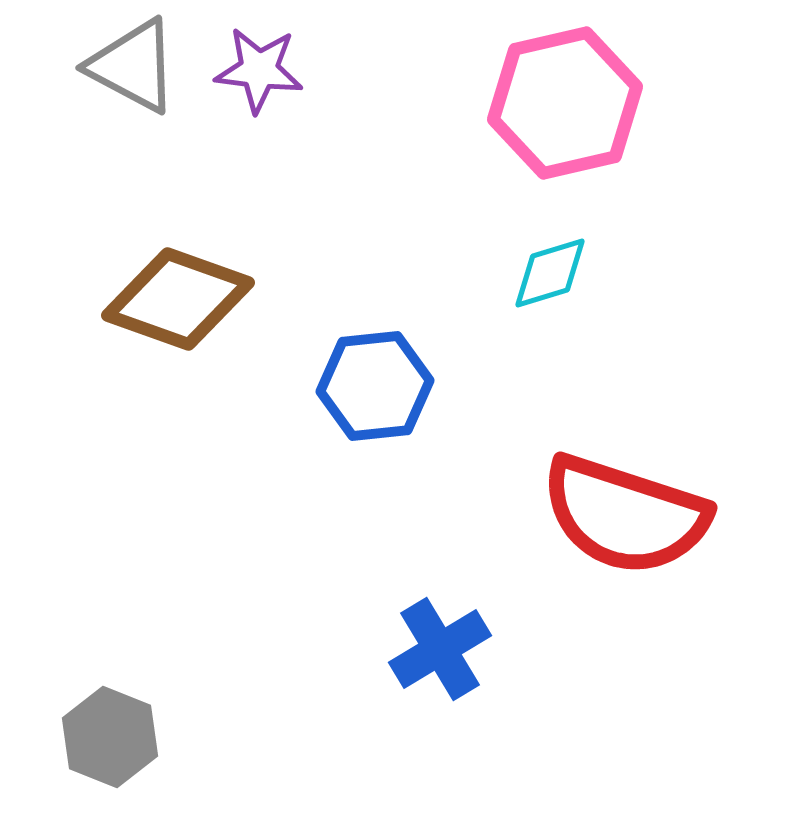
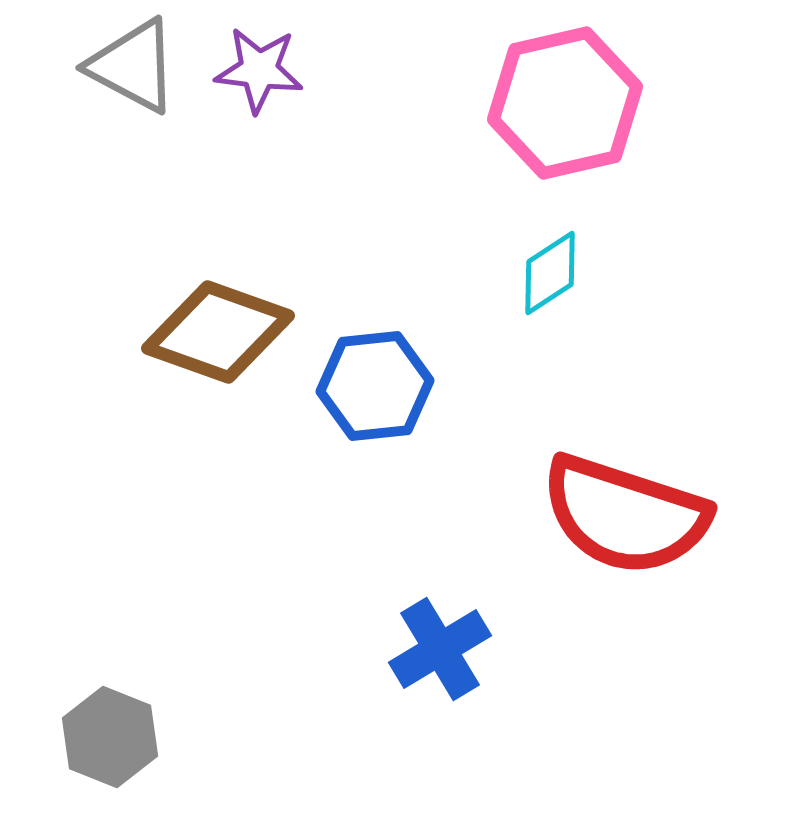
cyan diamond: rotated 16 degrees counterclockwise
brown diamond: moved 40 px right, 33 px down
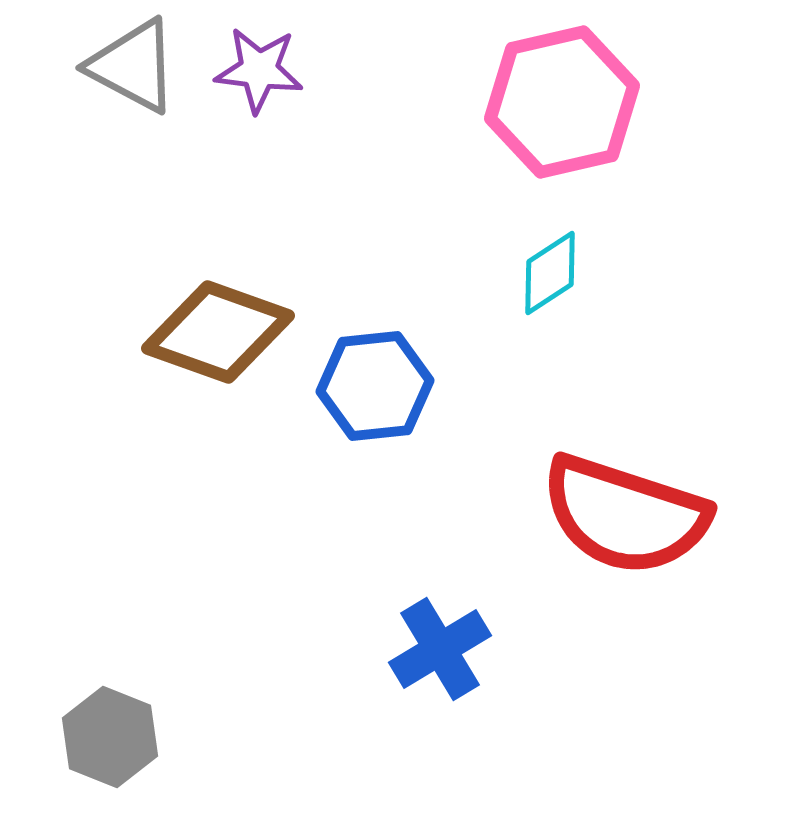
pink hexagon: moved 3 px left, 1 px up
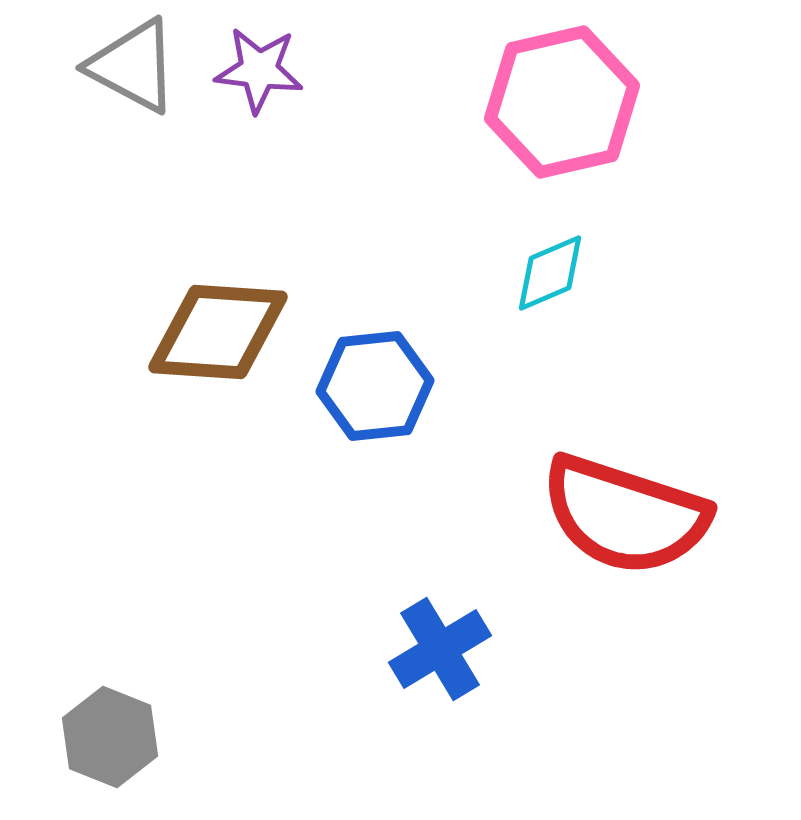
cyan diamond: rotated 10 degrees clockwise
brown diamond: rotated 16 degrees counterclockwise
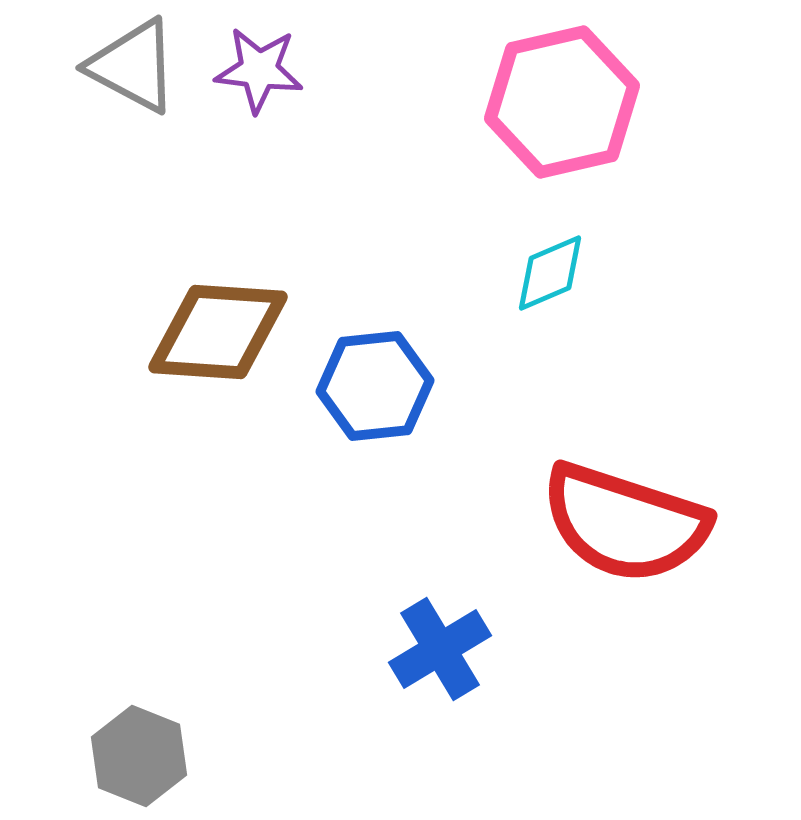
red semicircle: moved 8 px down
gray hexagon: moved 29 px right, 19 px down
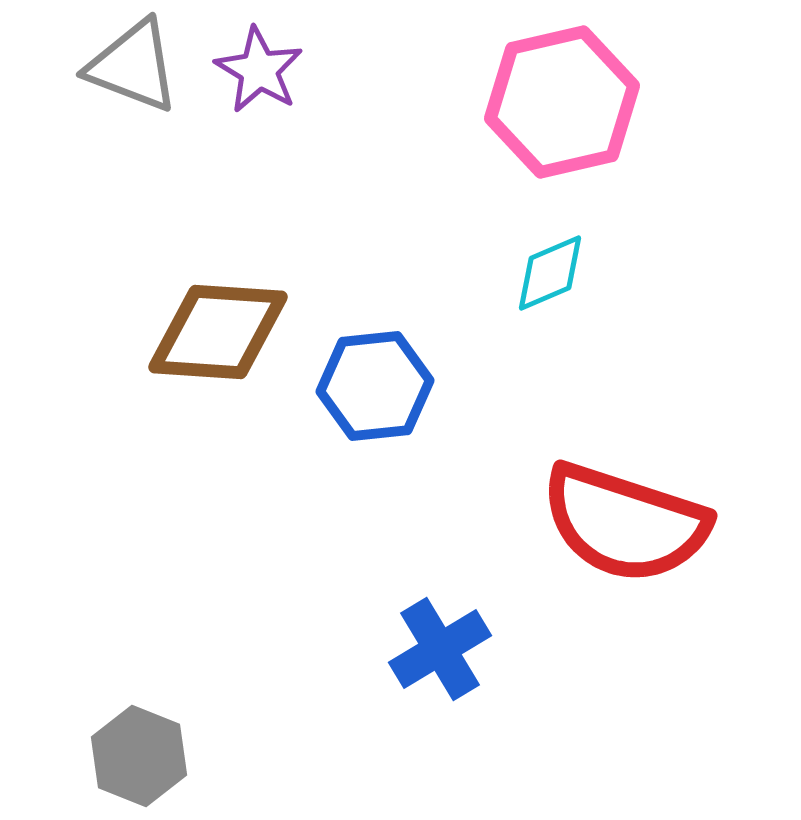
gray triangle: rotated 7 degrees counterclockwise
purple star: rotated 24 degrees clockwise
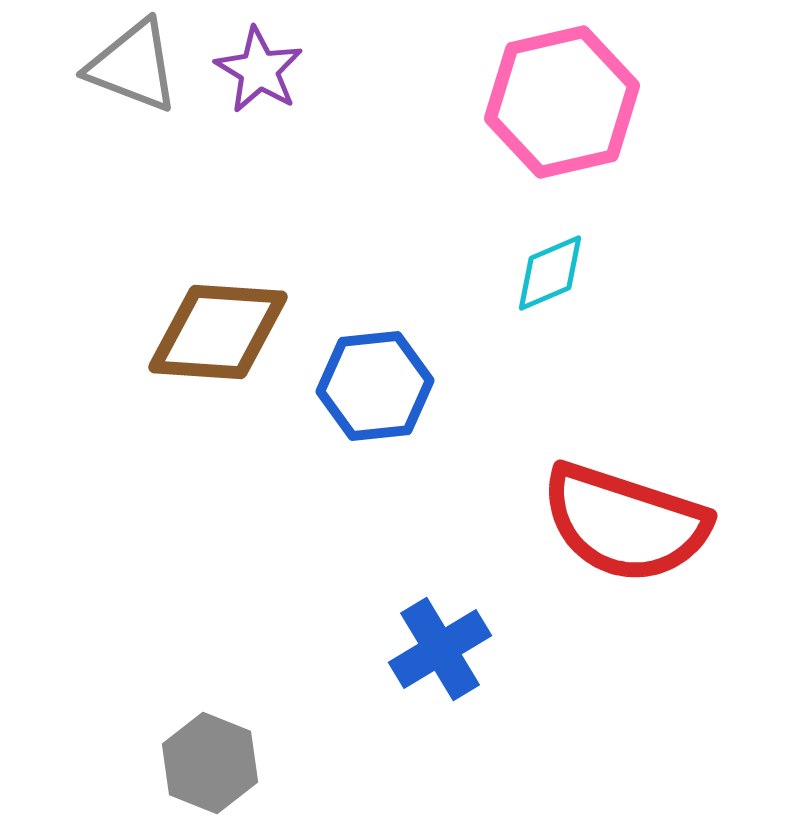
gray hexagon: moved 71 px right, 7 px down
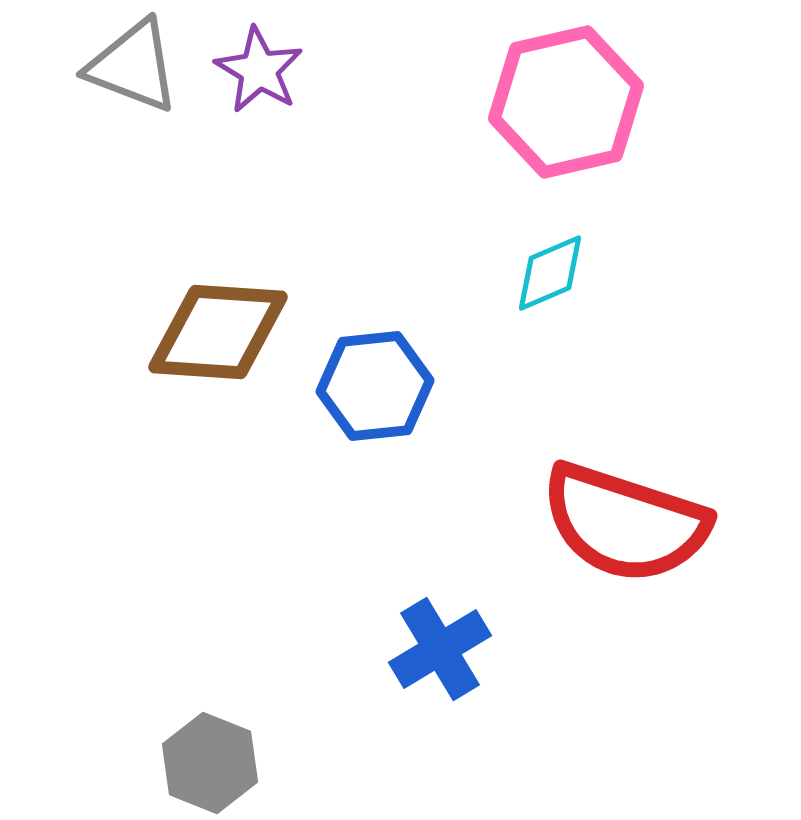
pink hexagon: moved 4 px right
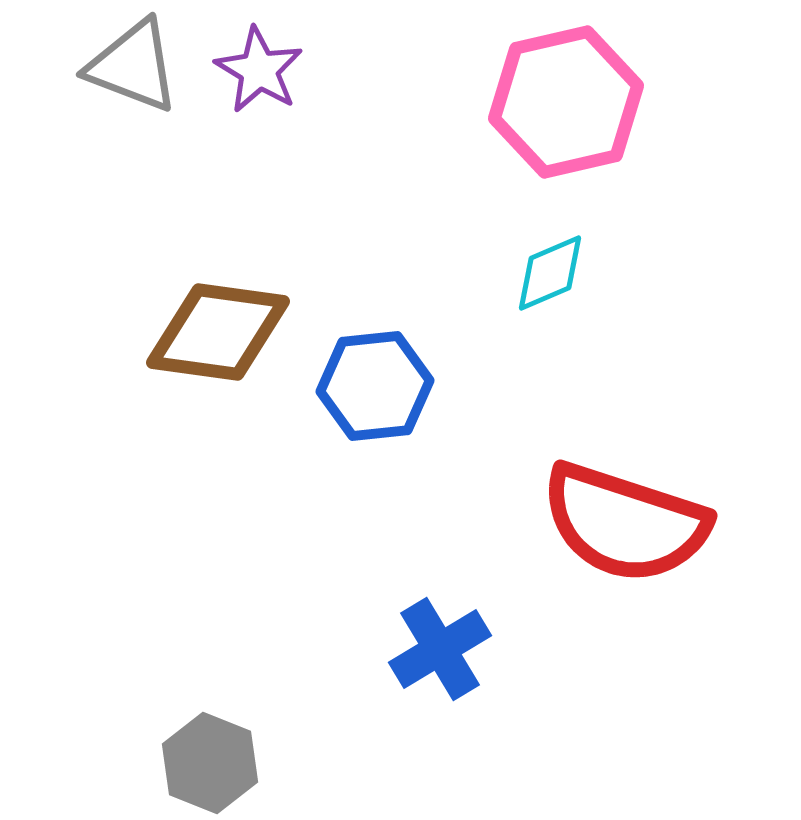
brown diamond: rotated 4 degrees clockwise
